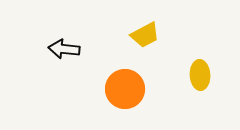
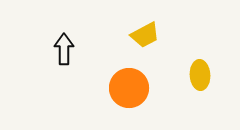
black arrow: rotated 84 degrees clockwise
orange circle: moved 4 px right, 1 px up
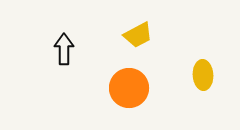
yellow trapezoid: moved 7 px left
yellow ellipse: moved 3 px right
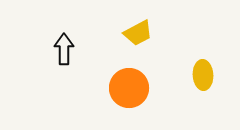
yellow trapezoid: moved 2 px up
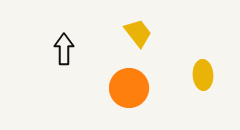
yellow trapezoid: rotated 100 degrees counterclockwise
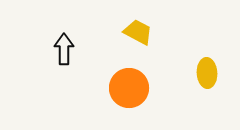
yellow trapezoid: moved 1 px up; rotated 24 degrees counterclockwise
yellow ellipse: moved 4 px right, 2 px up
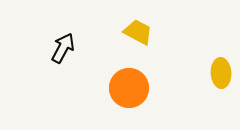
black arrow: moved 1 px left, 1 px up; rotated 28 degrees clockwise
yellow ellipse: moved 14 px right
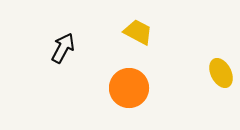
yellow ellipse: rotated 24 degrees counterclockwise
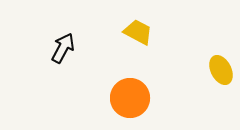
yellow ellipse: moved 3 px up
orange circle: moved 1 px right, 10 px down
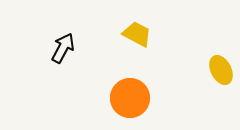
yellow trapezoid: moved 1 px left, 2 px down
